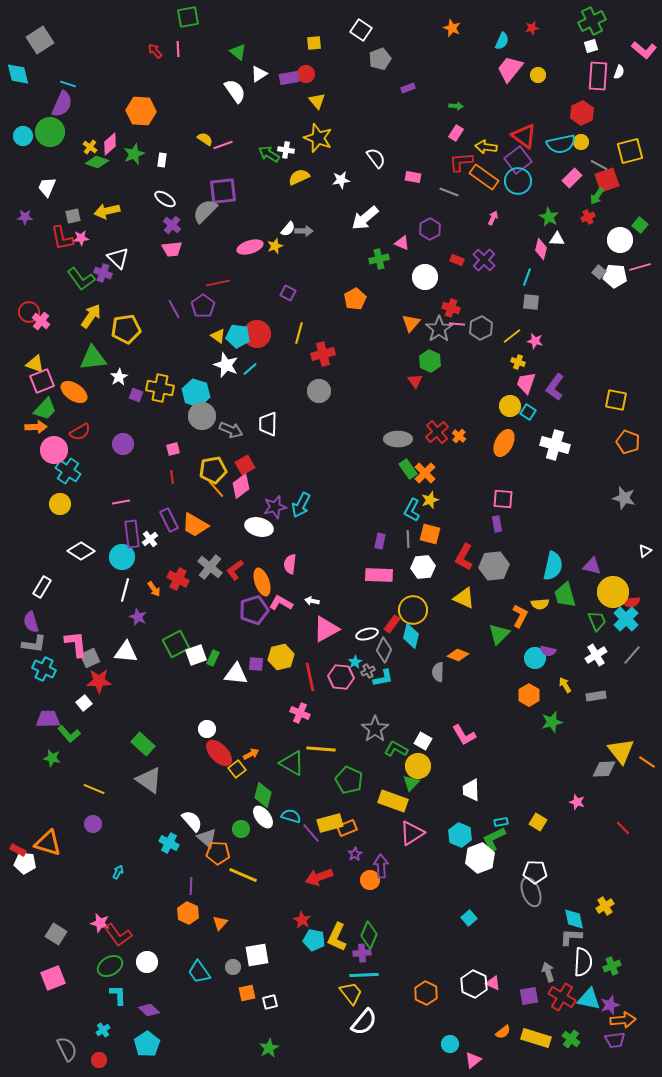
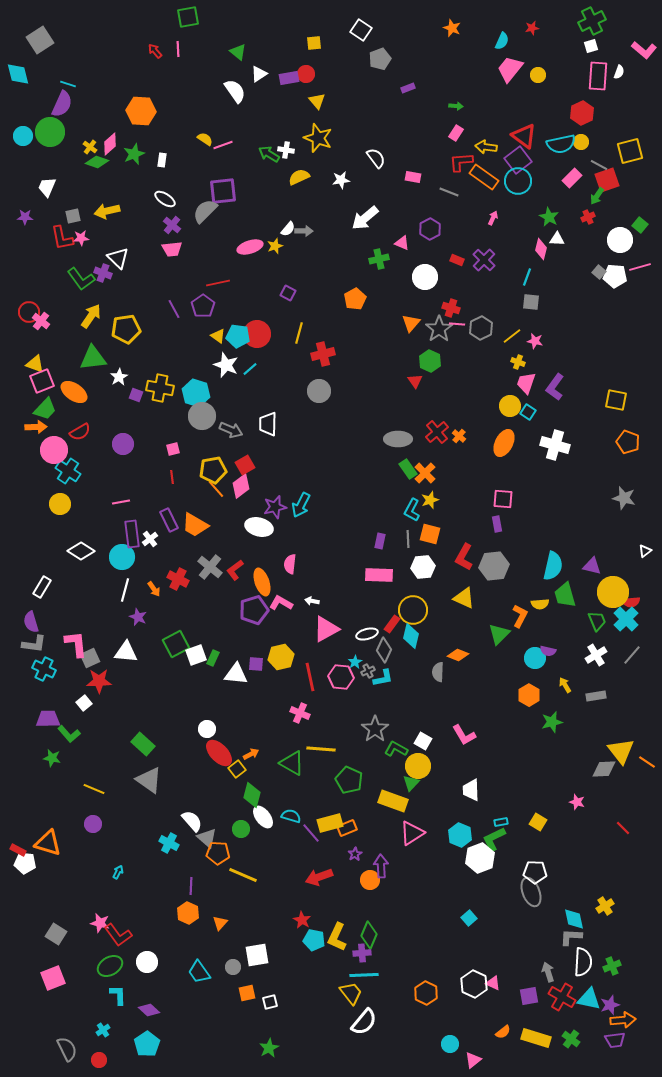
green diamond at (263, 795): moved 11 px left
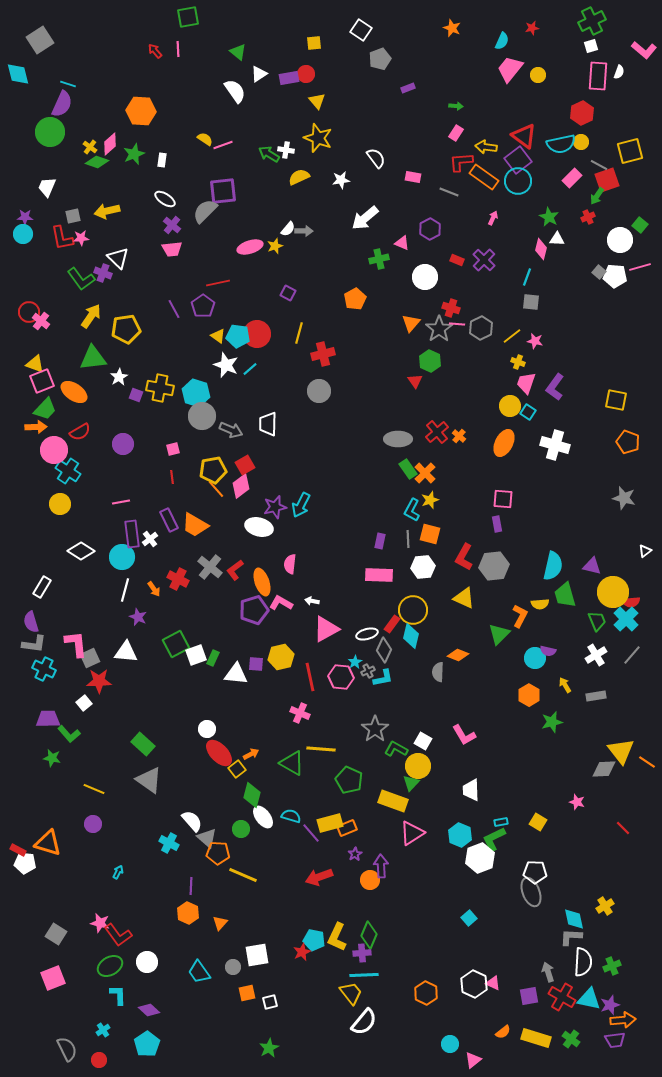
cyan circle at (23, 136): moved 98 px down
red star at (302, 920): moved 32 px down; rotated 18 degrees clockwise
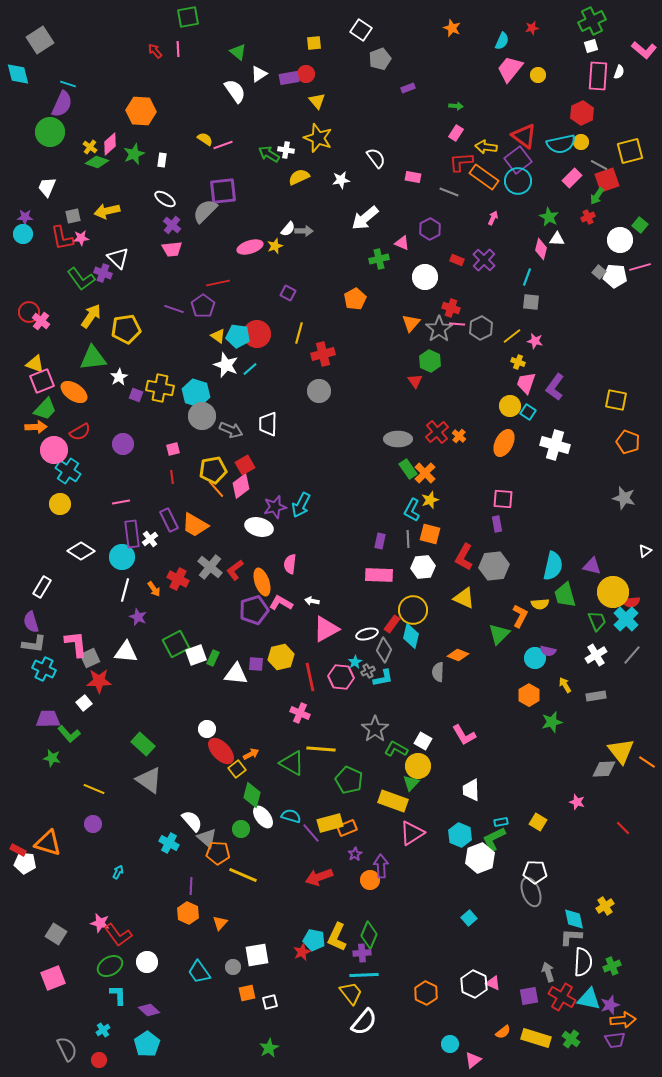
purple line at (174, 309): rotated 42 degrees counterclockwise
red ellipse at (219, 753): moved 2 px right, 2 px up
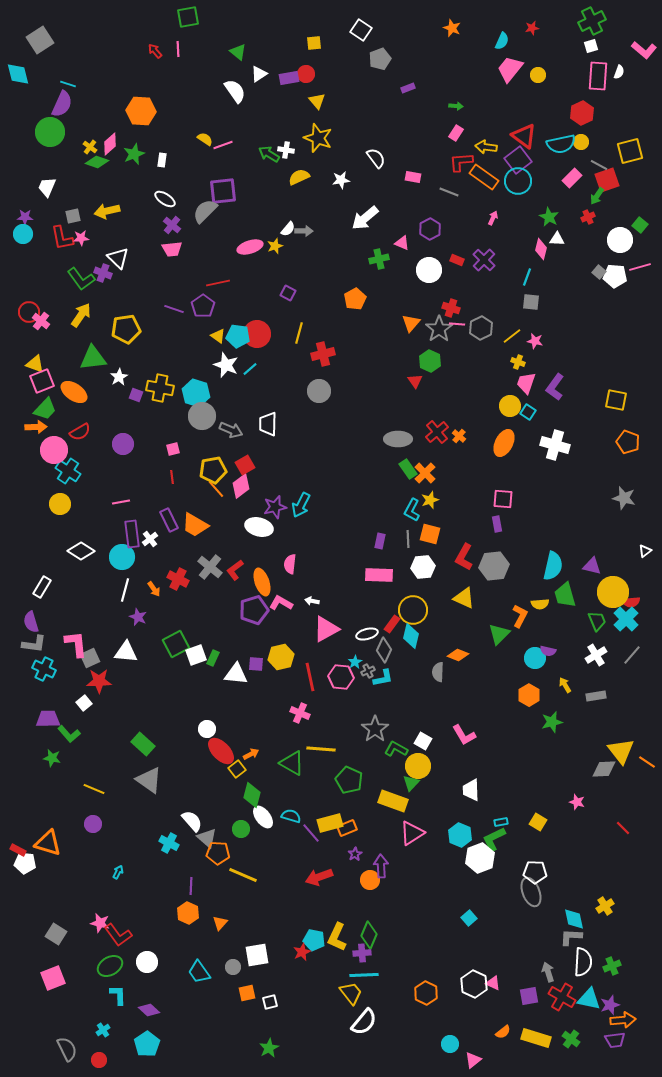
white circle at (425, 277): moved 4 px right, 7 px up
yellow arrow at (91, 316): moved 10 px left, 1 px up
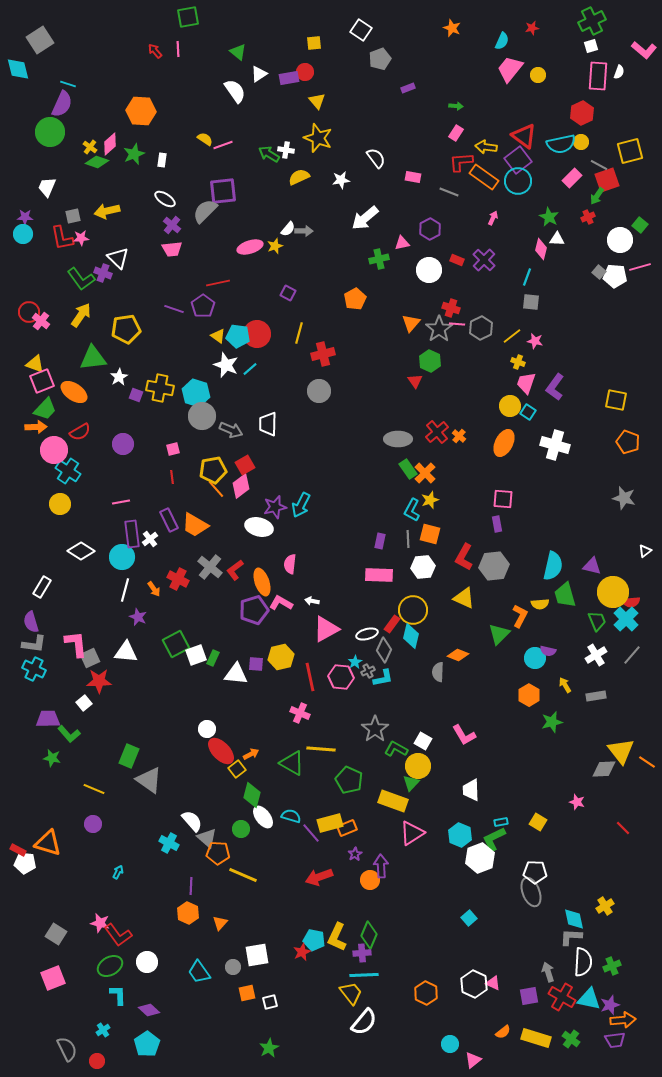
cyan diamond at (18, 74): moved 5 px up
red circle at (306, 74): moved 1 px left, 2 px up
pink triangle at (402, 243): rotated 35 degrees counterclockwise
cyan cross at (44, 669): moved 10 px left
green rectangle at (143, 744): moved 14 px left, 12 px down; rotated 70 degrees clockwise
red circle at (99, 1060): moved 2 px left, 1 px down
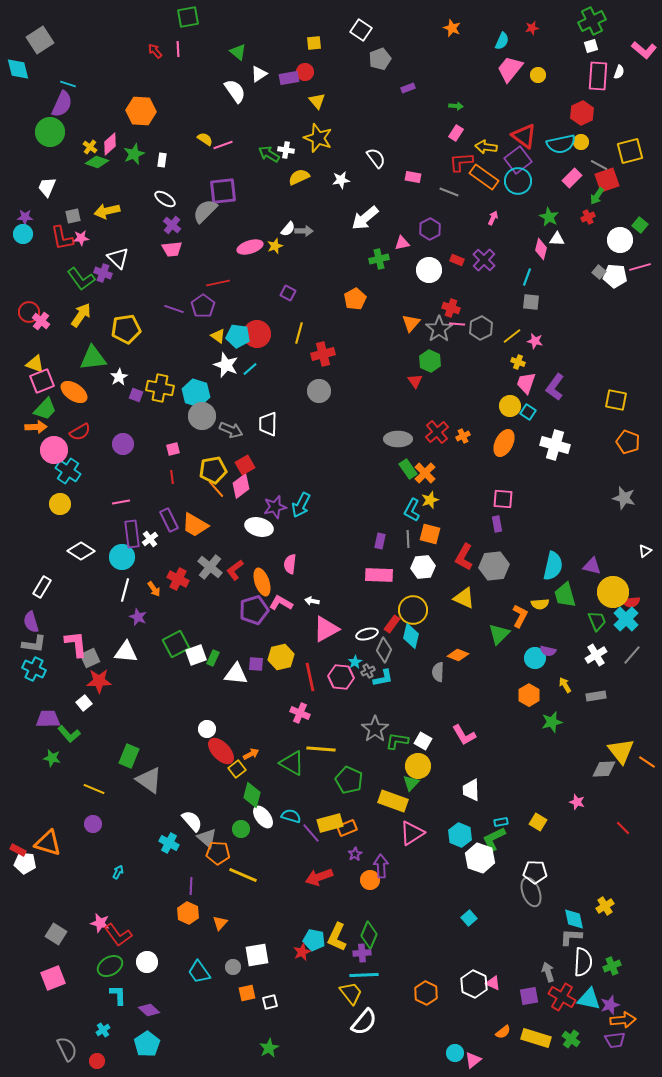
orange cross at (459, 436): moved 4 px right; rotated 24 degrees clockwise
green L-shape at (396, 749): moved 1 px right, 8 px up; rotated 20 degrees counterclockwise
white hexagon at (480, 858): rotated 20 degrees counterclockwise
cyan circle at (450, 1044): moved 5 px right, 9 px down
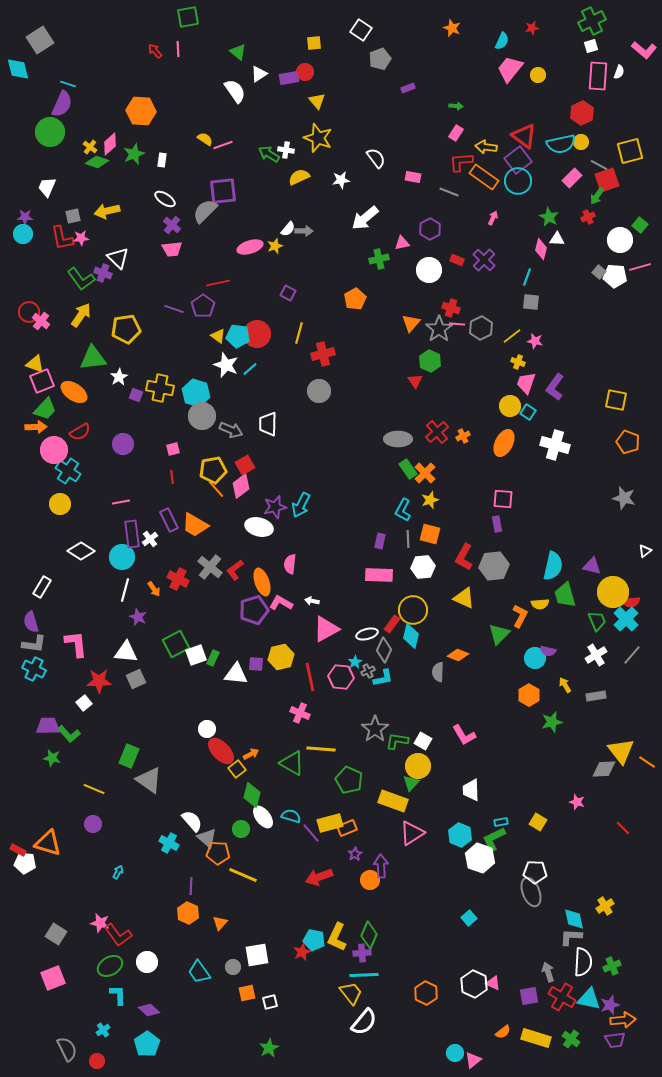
cyan L-shape at (412, 510): moved 9 px left
gray square at (90, 658): moved 46 px right, 21 px down
purple trapezoid at (48, 719): moved 7 px down
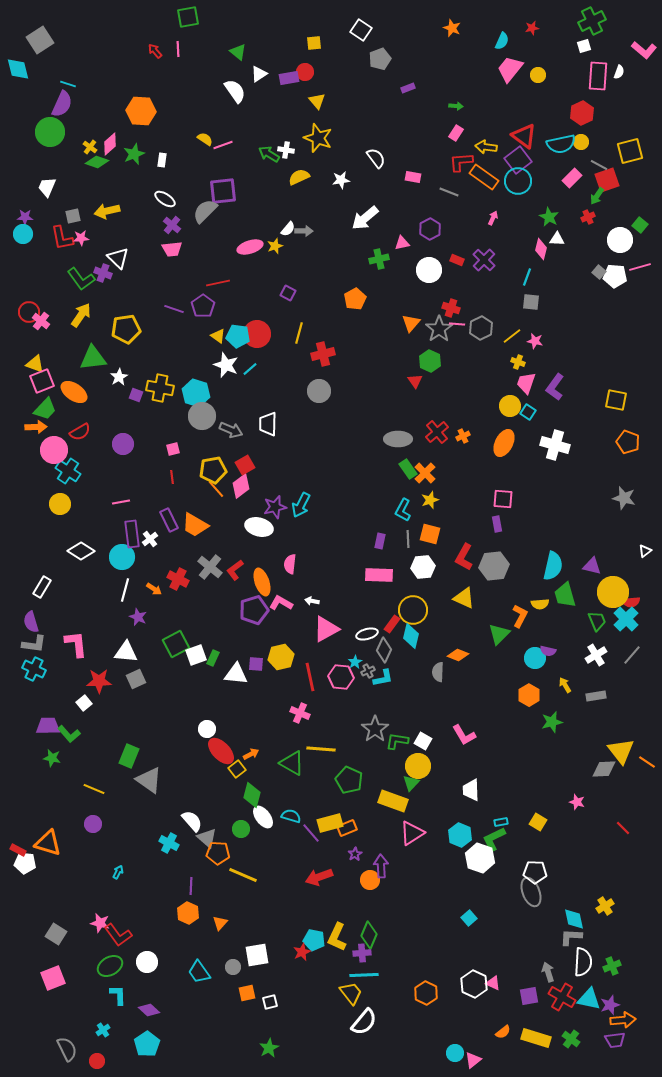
white square at (591, 46): moved 7 px left
orange arrow at (154, 589): rotated 21 degrees counterclockwise
